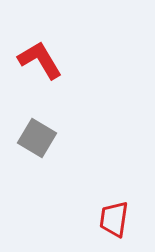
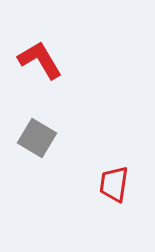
red trapezoid: moved 35 px up
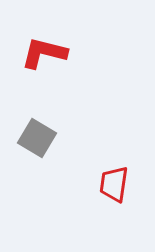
red L-shape: moved 4 px right, 7 px up; rotated 45 degrees counterclockwise
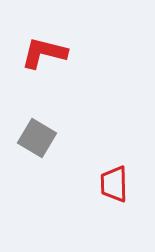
red trapezoid: rotated 9 degrees counterclockwise
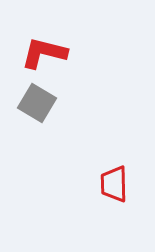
gray square: moved 35 px up
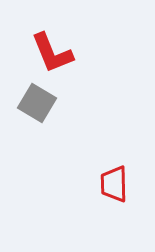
red L-shape: moved 8 px right; rotated 126 degrees counterclockwise
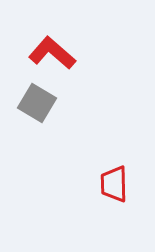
red L-shape: rotated 153 degrees clockwise
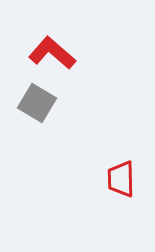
red trapezoid: moved 7 px right, 5 px up
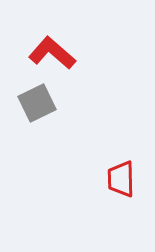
gray square: rotated 33 degrees clockwise
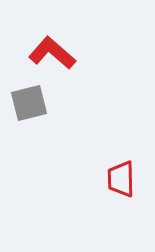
gray square: moved 8 px left; rotated 12 degrees clockwise
